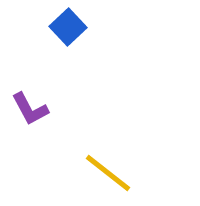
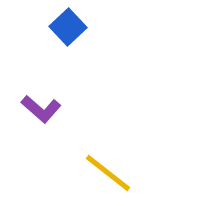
purple L-shape: moved 11 px right; rotated 21 degrees counterclockwise
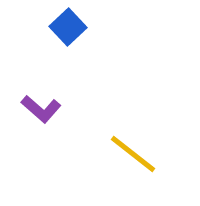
yellow line: moved 25 px right, 19 px up
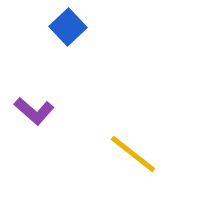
purple L-shape: moved 7 px left, 2 px down
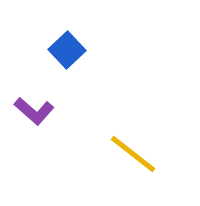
blue square: moved 1 px left, 23 px down
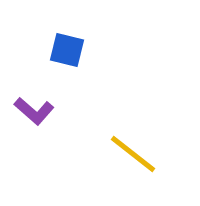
blue square: rotated 33 degrees counterclockwise
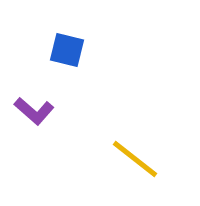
yellow line: moved 2 px right, 5 px down
